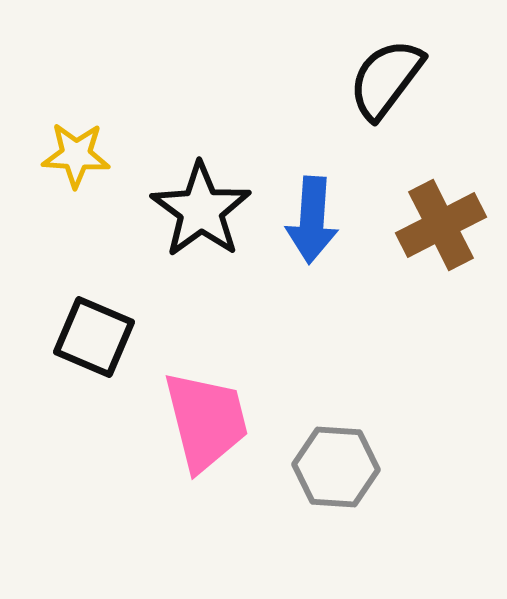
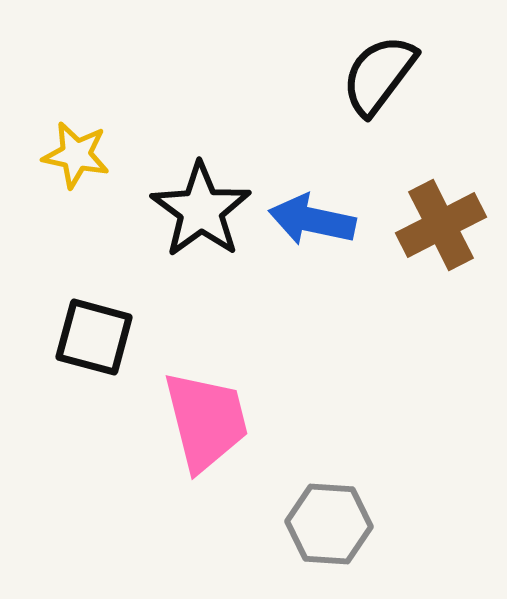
black semicircle: moved 7 px left, 4 px up
yellow star: rotated 8 degrees clockwise
blue arrow: rotated 98 degrees clockwise
black square: rotated 8 degrees counterclockwise
gray hexagon: moved 7 px left, 57 px down
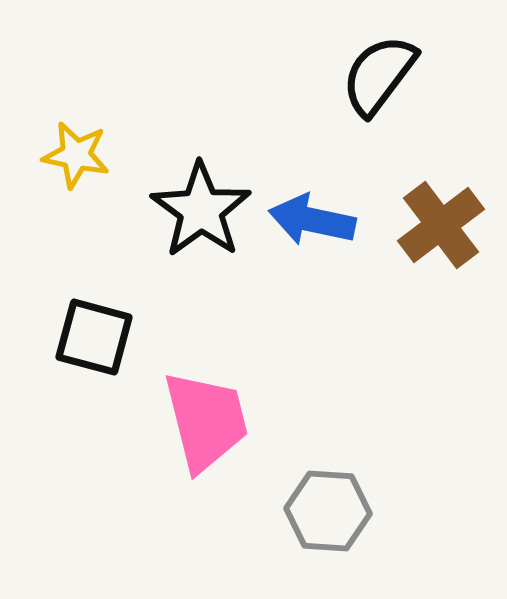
brown cross: rotated 10 degrees counterclockwise
gray hexagon: moved 1 px left, 13 px up
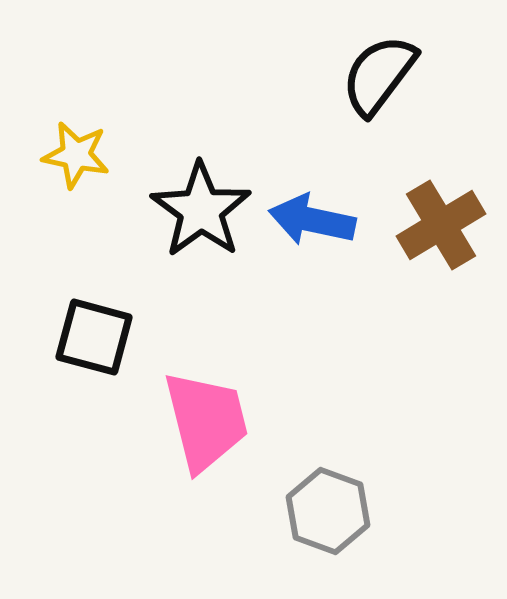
brown cross: rotated 6 degrees clockwise
gray hexagon: rotated 16 degrees clockwise
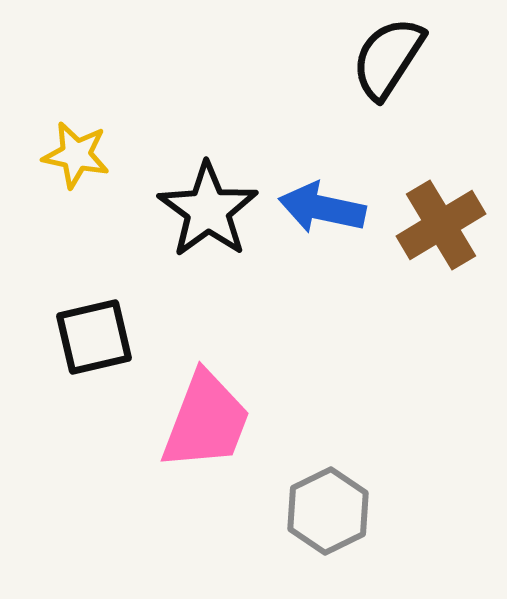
black semicircle: moved 9 px right, 17 px up; rotated 4 degrees counterclockwise
black star: moved 7 px right
blue arrow: moved 10 px right, 12 px up
black square: rotated 28 degrees counterclockwise
pink trapezoid: rotated 35 degrees clockwise
gray hexagon: rotated 14 degrees clockwise
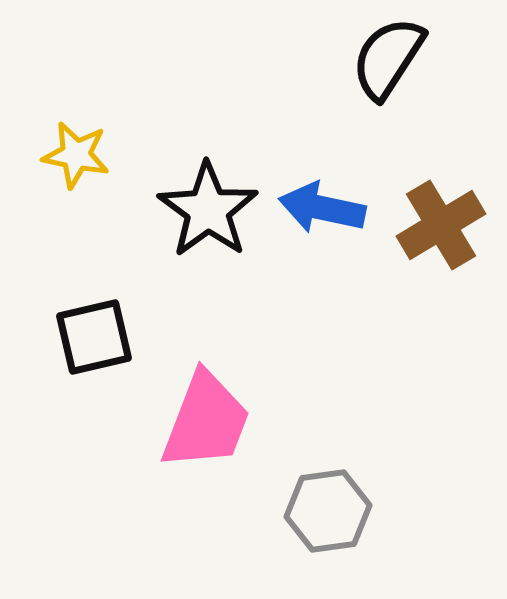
gray hexagon: rotated 18 degrees clockwise
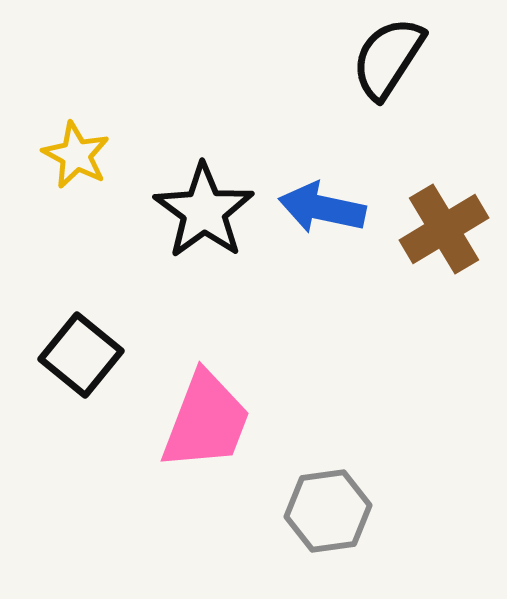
yellow star: rotated 16 degrees clockwise
black star: moved 4 px left, 1 px down
brown cross: moved 3 px right, 4 px down
black square: moved 13 px left, 18 px down; rotated 38 degrees counterclockwise
